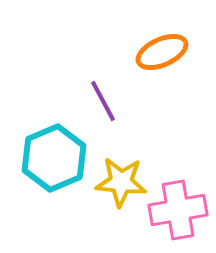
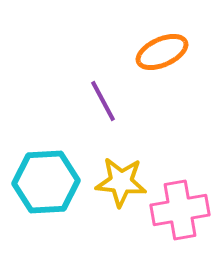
cyan hexagon: moved 8 px left, 24 px down; rotated 20 degrees clockwise
pink cross: moved 2 px right
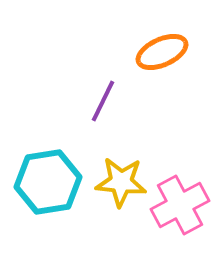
purple line: rotated 54 degrees clockwise
cyan hexagon: moved 2 px right; rotated 6 degrees counterclockwise
pink cross: moved 5 px up; rotated 18 degrees counterclockwise
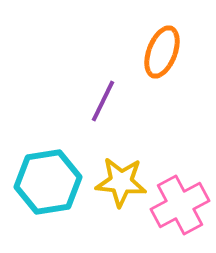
orange ellipse: rotated 45 degrees counterclockwise
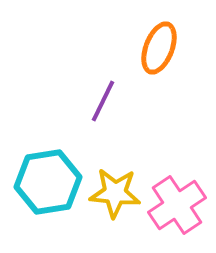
orange ellipse: moved 3 px left, 4 px up
yellow star: moved 6 px left, 11 px down
pink cross: moved 3 px left; rotated 6 degrees counterclockwise
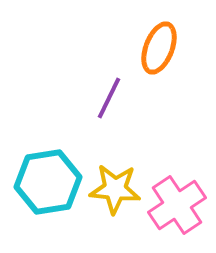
purple line: moved 6 px right, 3 px up
yellow star: moved 4 px up
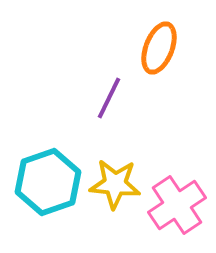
cyan hexagon: rotated 10 degrees counterclockwise
yellow star: moved 5 px up
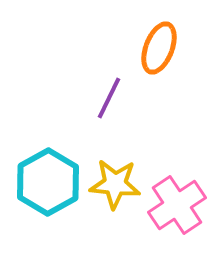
cyan hexagon: rotated 10 degrees counterclockwise
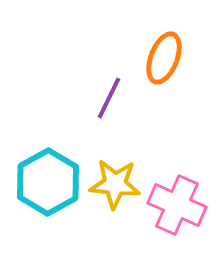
orange ellipse: moved 5 px right, 10 px down
pink cross: rotated 32 degrees counterclockwise
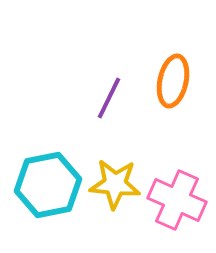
orange ellipse: moved 9 px right, 23 px down; rotated 9 degrees counterclockwise
cyan hexagon: moved 3 px down; rotated 18 degrees clockwise
pink cross: moved 5 px up
